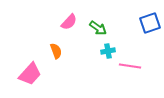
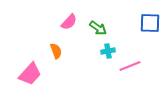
blue square: rotated 20 degrees clockwise
pink line: rotated 30 degrees counterclockwise
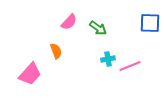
cyan cross: moved 8 px down
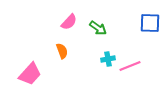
orange semicircle: moved 6 px right
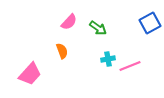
blue square: rotated 30 degrees counterclockwise
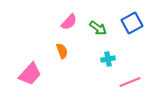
blue square: moved 18 px left
pink line: moved 16 px down
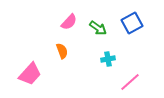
pink line: rotated 20 degrees counterclockwise
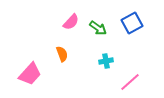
pink semicircle: moved 2 px right
orange semicircle: moved 3 px down
cyan cross: moved 2 px left, 2 px down
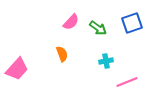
blue square: rotated 10 degrees clockwise
pink trapezoid: moved 13 px left, 5 px up
pink line: moved 3 px left; rotated 20 degrees clockwise
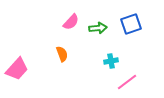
blue square: moved 1 px left, 1 px down
green arrow: rotated 42 degrees counterclockwise
cyan cross: moved 5 px right
pink line: rotated 15 degrees counterclockwise
